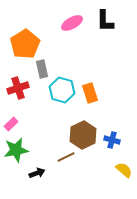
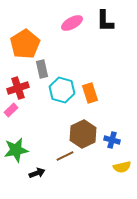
pink rectangle: moved 14 px up
brown hexagon: moved 1 px up
brown line: moved 1 px left, 1 px up
yellow semicircle: moved 2 px left, 3 px up; rotated 126 degrees clockwise
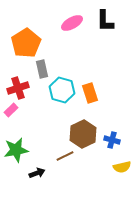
orange pentagon: moved 1 px right, 1 px up
